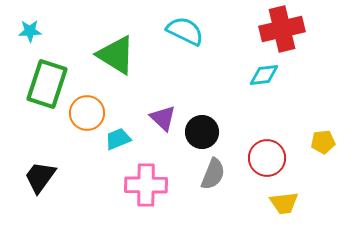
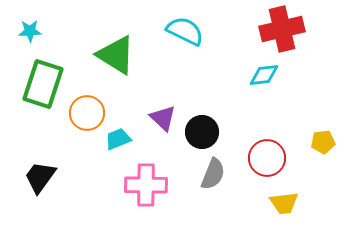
green rectangle: moved 4 px left
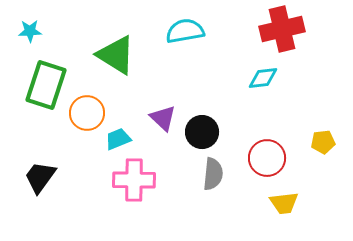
cyan semicircle: rotated 36 degrees counterclockwise
cyan diamond: moved 1 px left, 3 px down
green rectangle: moved 3 px right, 1 px down
gray semicircle: rotated 16 degrees counterclockwise
pink cross: moved 12 px left, 5 px up
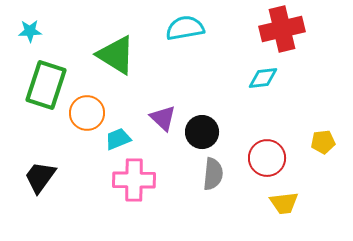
cyan semicircle: moved 3 px up
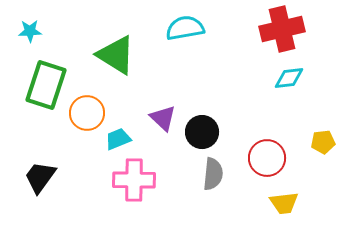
cyan diamond: moved 26 px right
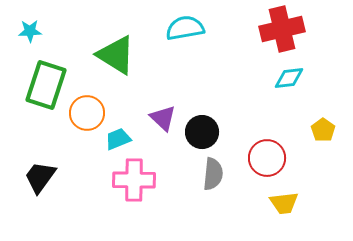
yellow pentagon: moved 12 px up; rotated 30 degrees counterclockwise
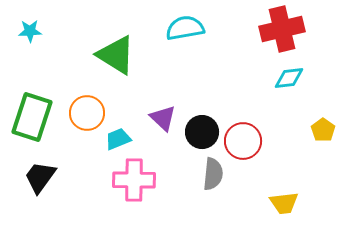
green rectangle: moved 14 px left, 32 px down
red circle: moved 24 px left, 17 px up
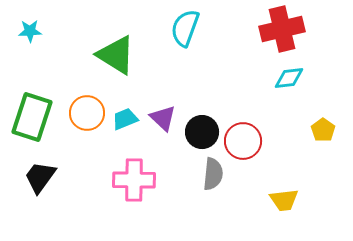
cyan semicircle: rotated 60 degrees counterclockwise
cyan trapezoid: moved 7 px right, 20 px up
yellow trapezoid: moved 3 px up
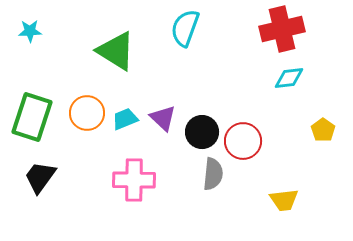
green triangle: moved 4 px up
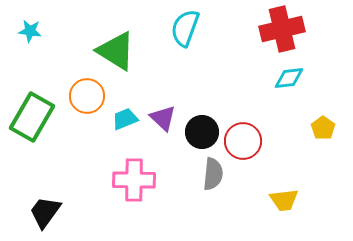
cyan star: rotated 10 degrees clockwise
orange circle: moved 17 px up
green rectangle: rotated 12 degrees clockwise
yellow pentagon: moved 2 px up
black trapezoid: moved 5 px right, 35 px down
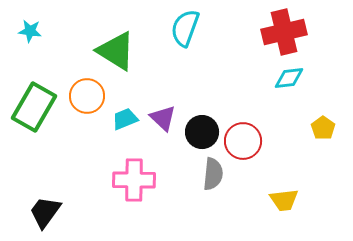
red cross: moved 2 px right, 3 px down
green rectangle: moved 2 px right, 10 px up
